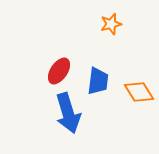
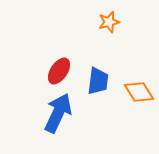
orange star: moved 2 px left, 2 px up
blue arrow: moved 10 px left; rotated 138 degrees counterclockwise
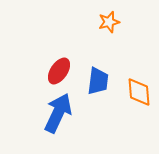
orange diamond: rotated 28 degrees clockwise
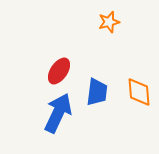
blue trapezoid: moved 1 px left, 11 px down
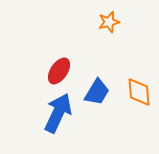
blue trapezoid: rotated 24 degrees clockwise
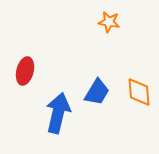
orange star: rotated 25 degrees clockwise
red ellipse: moved 34 px left; rotated 20 degrees counterclockwise
blue arrow: rotated 12 degrees counterclockwise
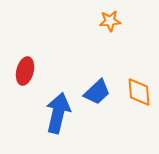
orange star: moved 1 px right, 1 px up; rotated 15 degrees counterclockwise
blue trapezoid: rotated 16 degrees clockwise
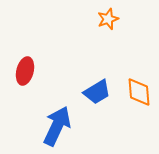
orange star: moved 2 px left, 2 px up; rotated 15 degrees counterclockwise
blue trapezoid: rotated 12 degrees clockwise
blue arrow: moved 1 px left, 13 px down; rotated 12 degrees clockwise
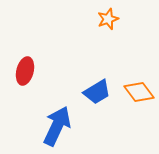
orange diamond: rotated 32 degrees counterclockwise
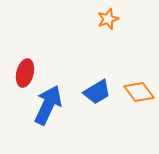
red ellipse: moved 2 px down
blue arrow: moved 9 px left, 21 px up
